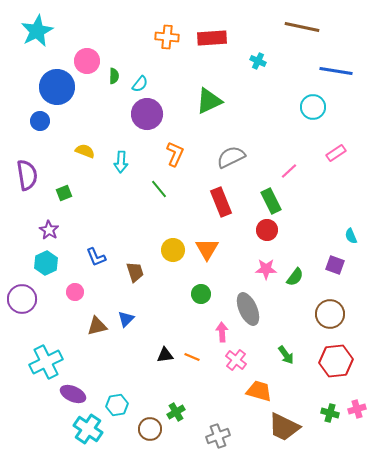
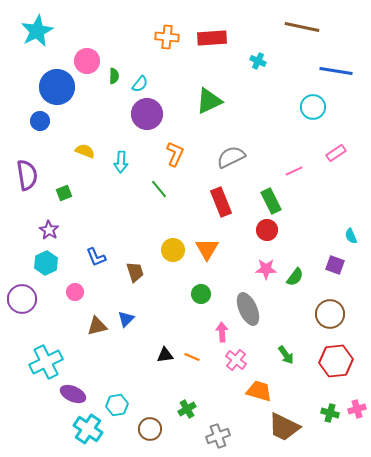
pink line at (289, 171): moved 5 px right; rotated 18 degrees clockwise
green cross at (176, 412): moved 11 px right, 3 px up
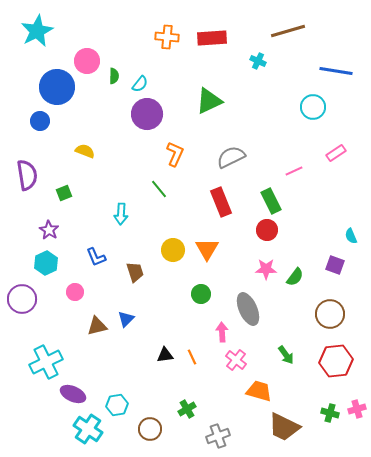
brown line at (302, 27): moved 14 px left, 4 px down; rotated 28 degrees counterclockwise
cyan arrow at (121, 162): moved 52 px down
orange line at (192, 357): rotated 42 degrees clockwise
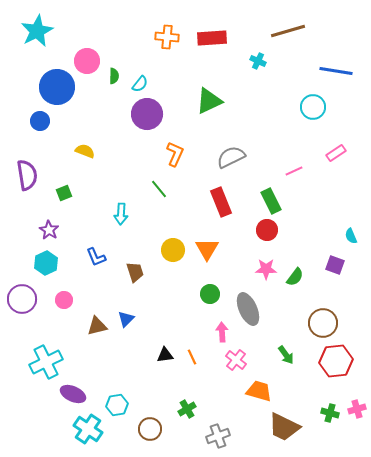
pink circle at (75, 292): moved 11 px left, 8 px down
green circle at (201, 294): moved 9 px right
brown circle at (330, 314): moved 7 px left, 9 px down
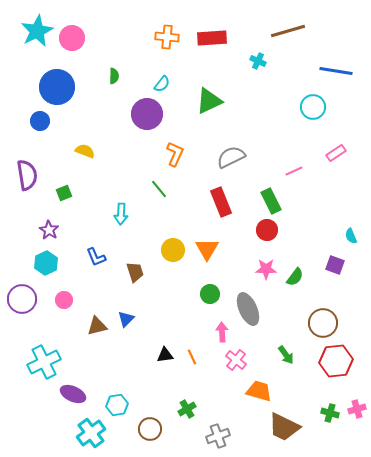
pink circle at (87, 61): moved 15 px left, 23 px up
cyan semicircle at (140, 84): moved 22 px right
cyan cross at (46, 362): moved 2 px left
cyan cross at (88, 429): moved 3 px right, 4 px down; rotated 20 degrees clockwise
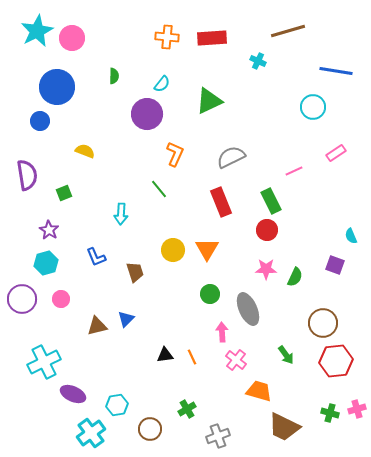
cyan hexagon at (46, 263): rotated 10 degrees clockwise
green semicircle at (295, 277): rotated 12 degrees counterclockwise
pink circle at (64, 300): moved 3 px left, 1 px up
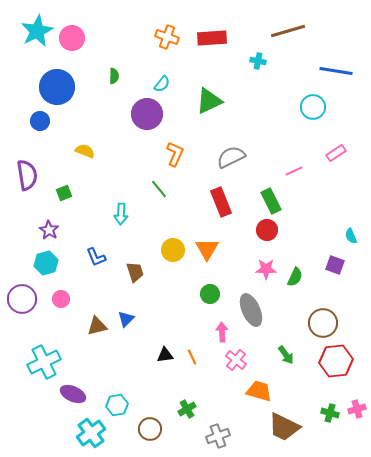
orange cross at (167, 37): rotated 15 degrees clockwise
cyan cross at (258, 61): rotated 14 degrees counterclockwise
gray ellipse at (248, 309): moved 3 px right, 1 px down
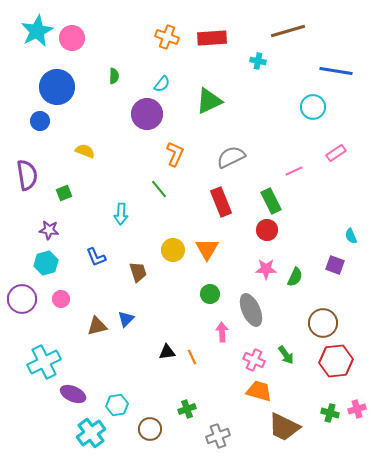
purple star at (49, 230): rotated 24 degrees counterclockwise
brown trapezoid at (135, 272): moved 3 px right
black triangle at (165, 355): moved 2 px right, 3 px up
pink cross at (236, 360): moved 18 px right; rotated 15 degrees counterclockwise
green cross at (187, 409): rotated 12 degrees clockwise
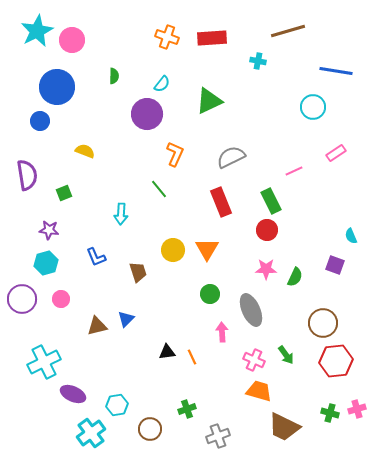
pink circle at (72, 38): moved 2 px down
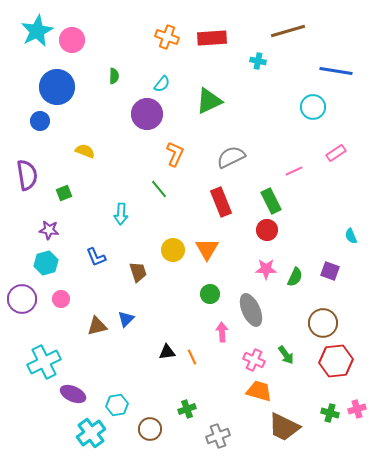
purple square at (335, 265): moved 5 px left, 6 px down
